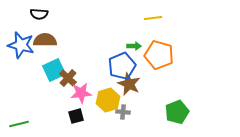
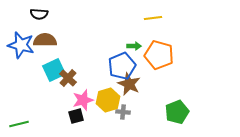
pink star: moved 2 px right, 7 px down; rotated 10 degrees counterclockwise
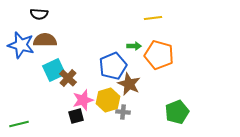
blue pentagon: moved 9 px left
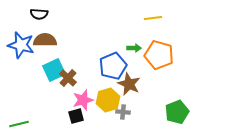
green arrow: moved 2 px down
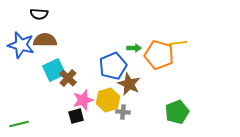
yellow line: moved 25 px right, 25 px down
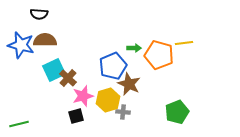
yellow line: moved 6 px right
pink star: moved 4 px up
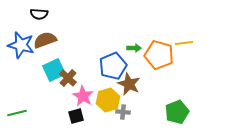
brown semicircle: rotated 20 degrees counterclockwise
pink star: rotated 25 degrees counterclockwise
green line: moved 2 px left, 11 px up
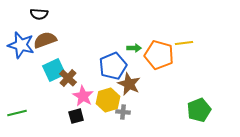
green pentagon: moved 22 px right, 2 px up
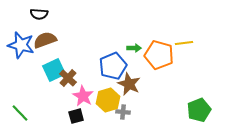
green line: moved 3 px right; rotated 60 degrees clockwise
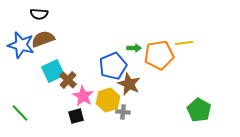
brown semicircle: moved 2 px left, 1 px up
orange pentagon: rotated 24 degrees counterclockwise
cyan square: moved 1 px left, 1 px down
brown cross: moved 2 px down
green pentagon: rotated 20 degrees counterclockwise
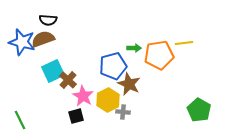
black semicircle: moved 9 px right, 6 px down
blue star: moved 1 px right, 3 px up
blue pentagon: rotated 8 degrees clockwise
yellow hexagon: rotated 10 degrees counterclockwise
green line: moved 7 px down; rotated 18 degrees clockwise
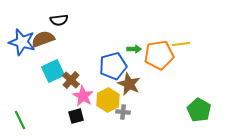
black semicircle: moved 11 px right; rotated 12 degrees counterclockwise
yellow line: moved 3 px left, 1 px down
green arrow: moved 1 px down
brown cross: moved 3 px right
